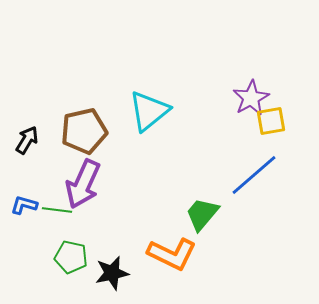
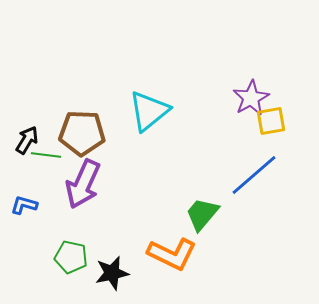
brown pentagon: moved 2 px left, 2 px down; rotated 15 degrees clockwise
green line: moved 11 px left, 55 px up
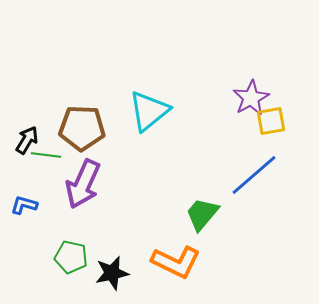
brown pentagon: moved 5 px up
orange L-shape: moved 4 px right, 8 px down
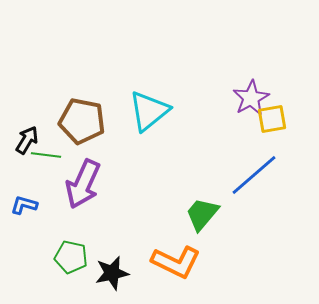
yellow square: moved 1 px right, 2 px up
brown pentagon: moved 7 px up; rotated 9 degrees clockwise
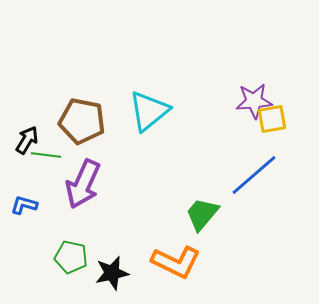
purple star: moved 3 px right, 3 px down; rotated 24 degrees clockwise
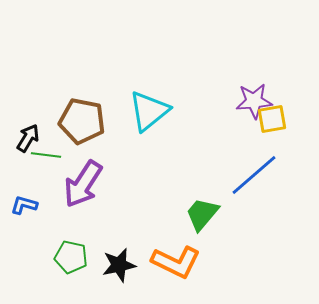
black arrow: moved 1 px right, 2 px up
purple arrow: rotated 9 degrees clockwise
black star: moved 7 px right, 8 px up
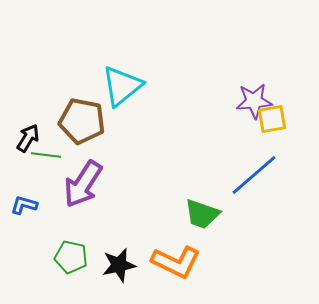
cyan triangle: moved 27 px left, 25 px up
green trapezoid: rotated 111 degrees counterclockwise
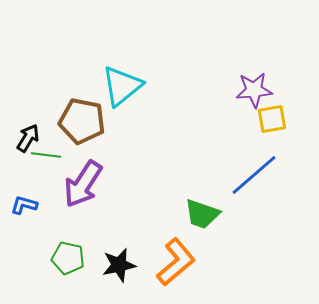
purple star: moved 11 px up
green pentagon: moved 3 px left, 1 px down
orange L-shape: rotated 66 degrees counterclockwise
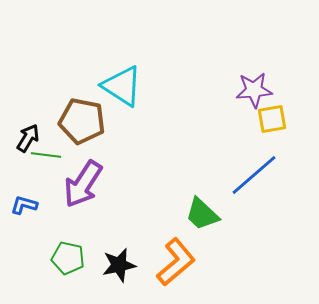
cyan triangle: rotated 48 degrees counterclockwise
green trapezoid: rotated 24 degrees clockwise
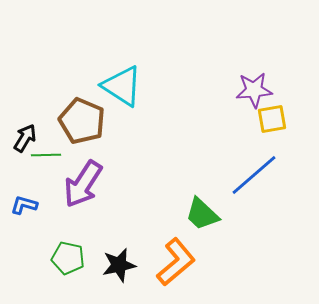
brown pentagon: rotated 12 degrees clockwise
black arrow: moved 3 px left
green line: rotated 8 degrees counterclockwise
